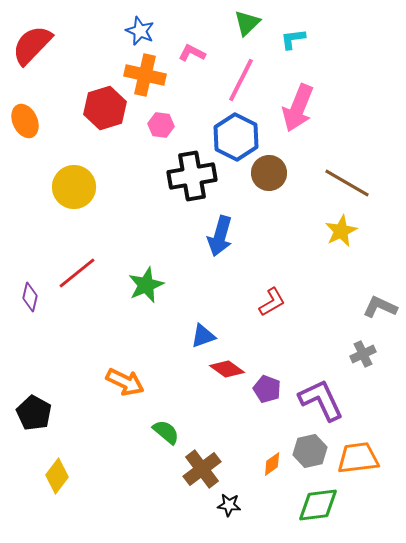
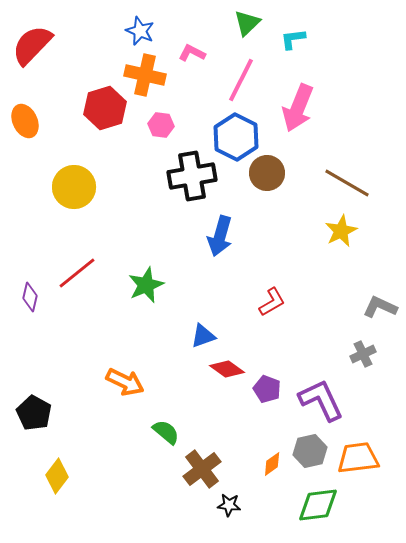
brown circle: moved 2 px left
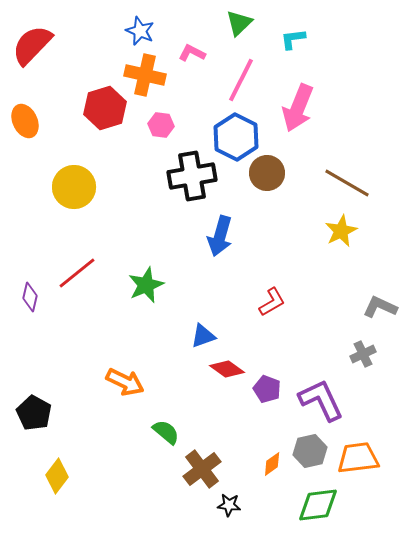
green triangle: moved 8 px left
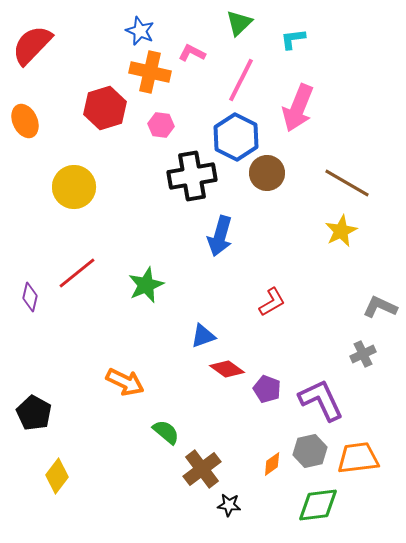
orange cross: moved 5 px right, 3 px up
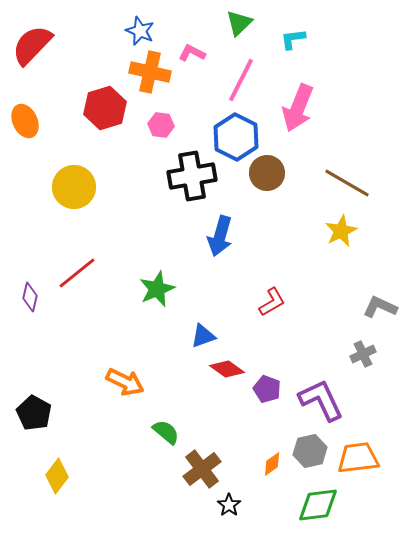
green star: moved 11 px right, 4 px down
black star: rotated 30 degrees clockwise
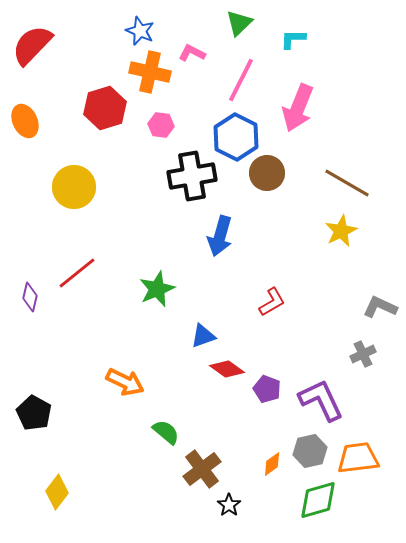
cyan L-shape: rotated 8 degrees clockwise
yellow diamond: moved 16 px down
green diamond: moved 5 px up; rotated 9 degrees counterclockwise
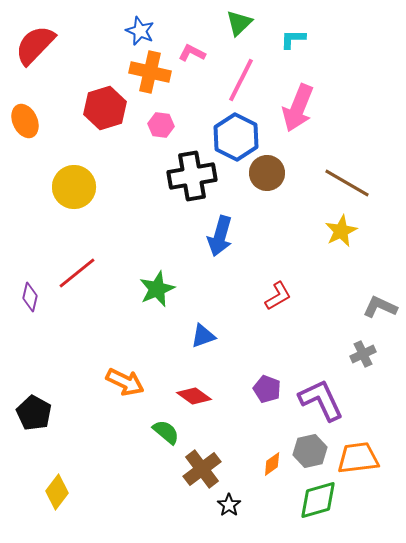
red semicircle: moved 3 px right
red L-shape: moved 6 px right, 6 px up
red diamond: moved 33 px left, 27 px down
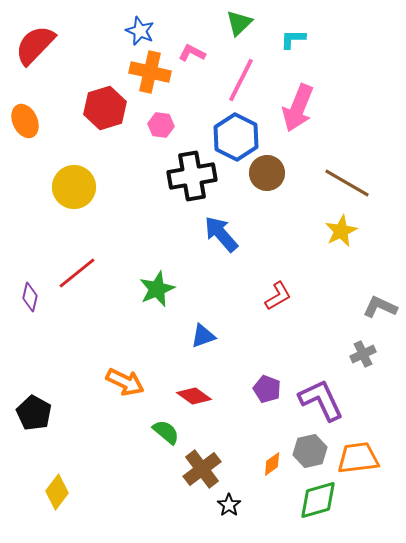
blue arrow: moved 1 px right, 2 px up; rotated 123 degrees clockwise
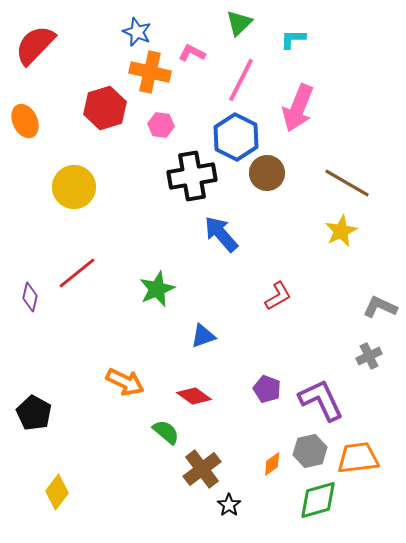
blue star: moved 3 px left, 1 px down
gray cross: moved 6 px right, 2 px down
